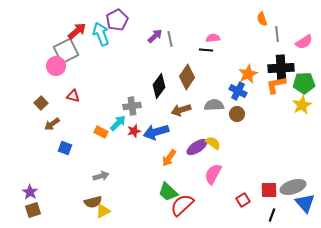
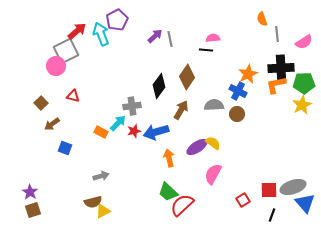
brown arrow at (181, 110): rotated 138 degrees clockwise
orange arrow at (169, 158): rotated 132 degrees clockwise
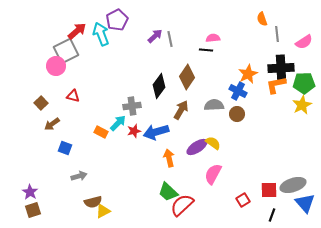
gray arrow at (101, 176): moved 22 px left
gray ellipse at (293, 187): moved 2 px up
